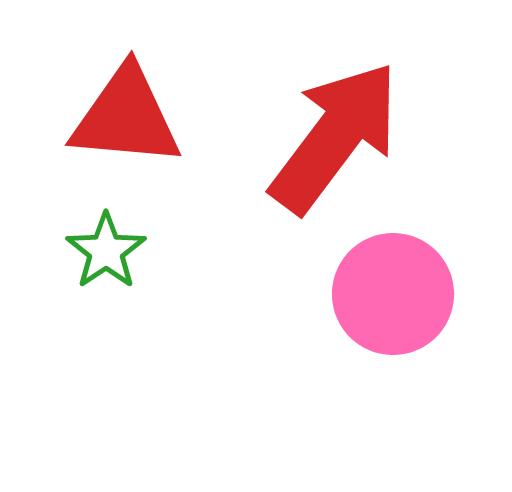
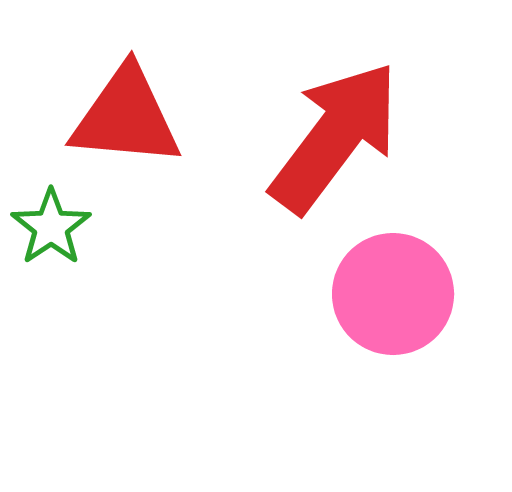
green star: moved 55 px left, 24 px up
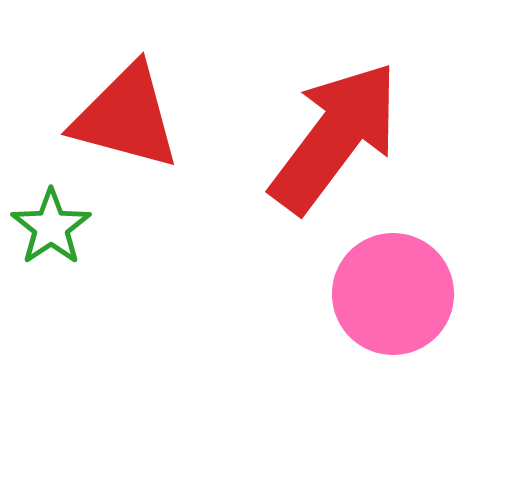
red triangle: rotated 10 degrees clockwise
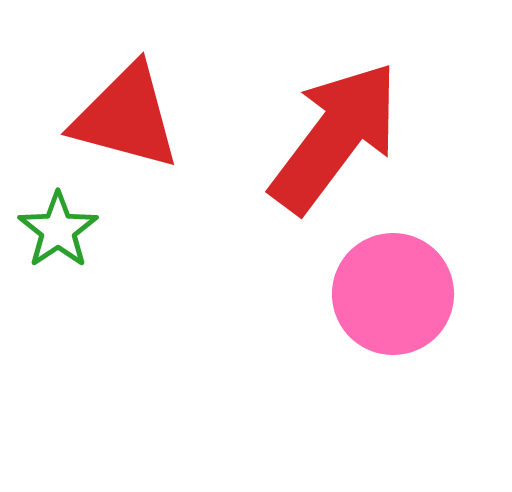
green star: moved 7 px right, 3 px down
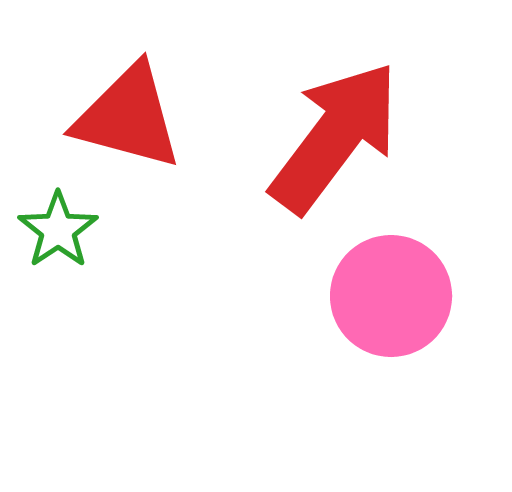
red triangle: moved 2 px right
pink circle: moved 2 px left, 2 px down
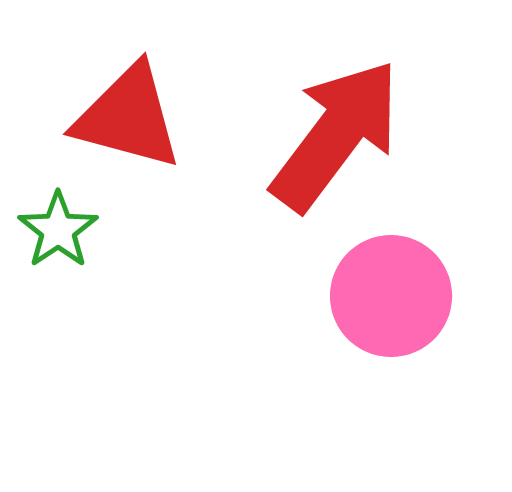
red arrow: moved 1 px right, 2 px up
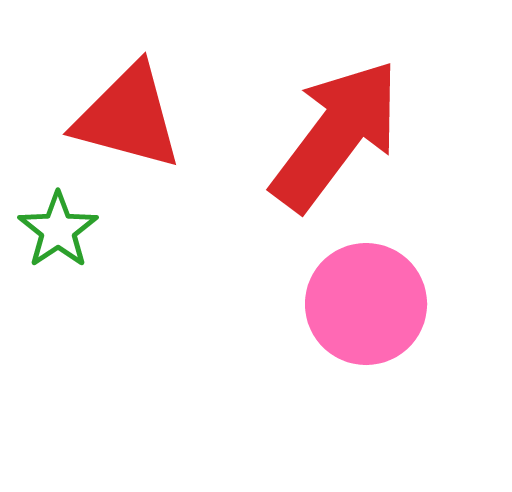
pink circle: moved 25 px left, 8 px down
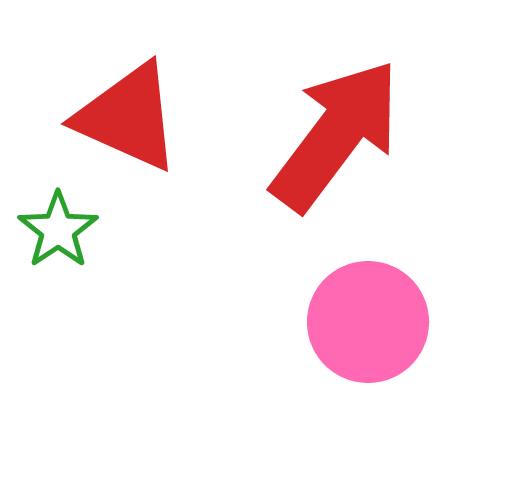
red triangle: rotated 9 degrees clockwise
pink circle: moved 2 px right, 18 px down
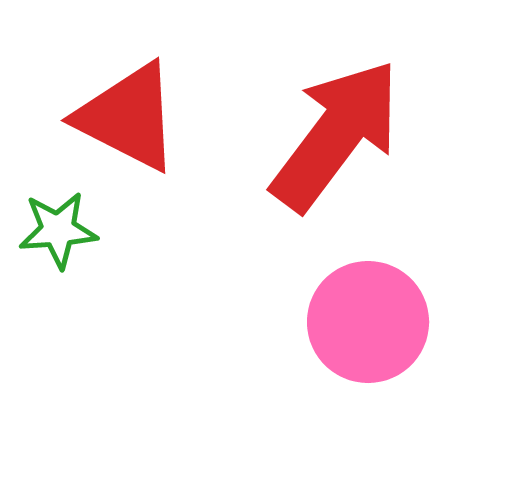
red triangle: rotated 3 degrees clockwise
green star: rotated 30 degrees clockwise
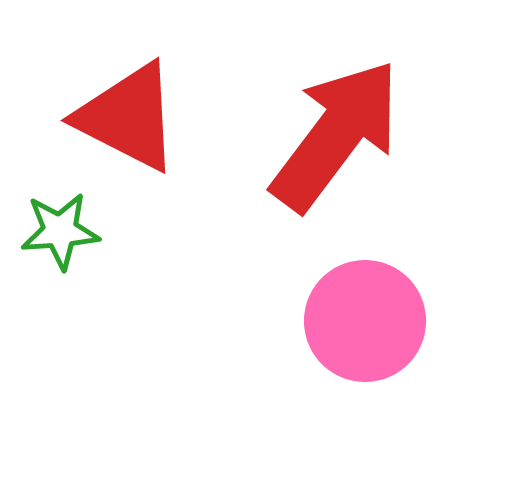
green star: moved 2 px right, 1 px down
pink circle: moved 3 px left, 1 px up
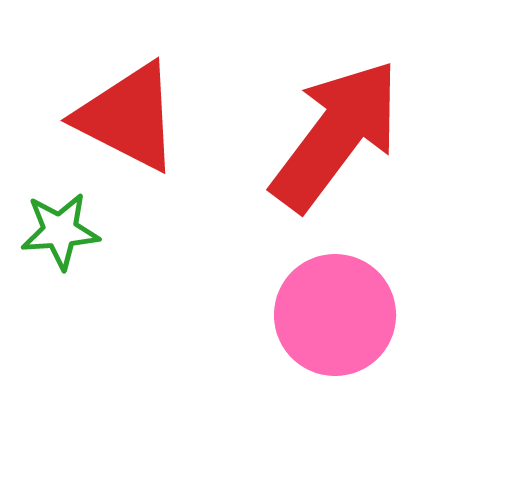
pink circle: moved 30 px left, 6 px up
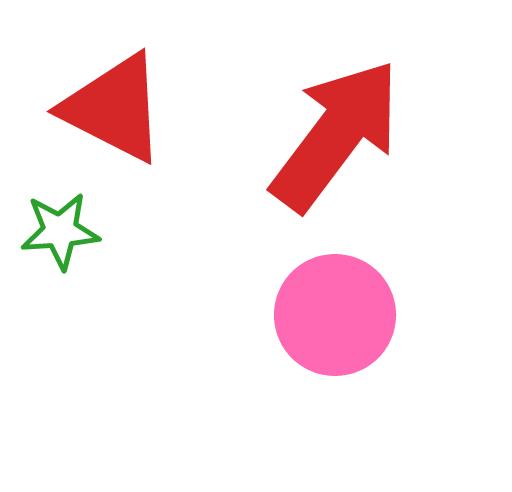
red triangle: moved 14 px left, 9 px up
